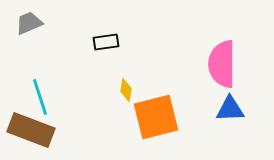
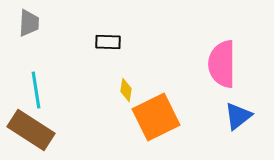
gray trapezoid: rotated 116 degrees clockwise
black rectangle: moved 2 px right; rotated 10 degrees clockwise
cyan line: moved 4 px left, 7 px up; rotated 9 degrees clockwise
blue triangle: moved 8 px right, 7 px down; rotated 36 degrees counterclockwise
orange square: rotated 12 degrees counterclockwise
brown rectangle: rotated 12 degrees clockwise
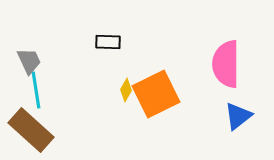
gray trapezoid: moved 38 px down; rotated 28 degrees counterclockwise
pink semicircle: moved 4 px right
yellow diamond: rotated 20 degrees clockwise
orange square: moved 23 px up
brown rectangle: rotated 9 degrees clockwise
